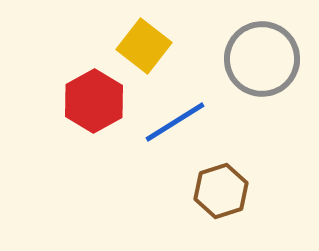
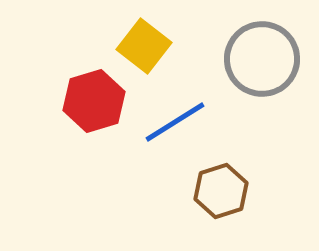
red hexagon: rotated 12 degrees clockwise
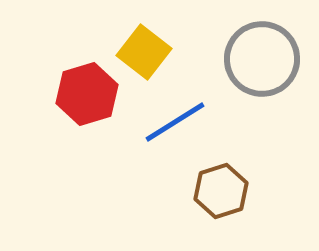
yellow square: moved 6 px down
red hexagon: moved 7 px left, 7 px up
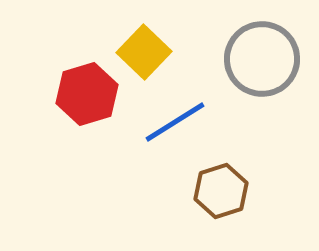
yellow square: rotated 6 degrees clockwise
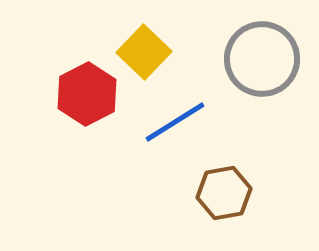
red hexagon: rotated 10 degrees counterclockwise
brown hexagon: moved 3 px right, 2 px down; rotated 8 degrees clockwise
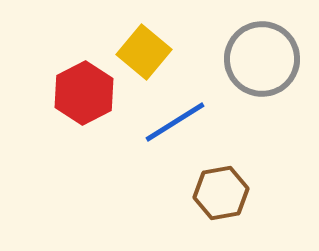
yellow square: rotated 4 degrees counterclockwise
red hexagon: moved 3 px left, 1 px up
brown hexagon: moved 3 px left
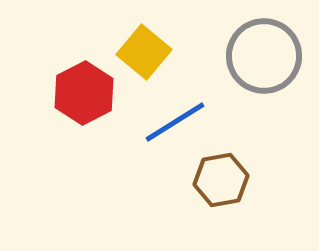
gray circle: moved 2 px right, 3 px up
brown hexagon: moved 13 px up
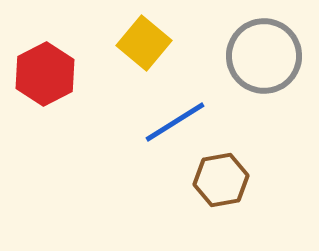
yellow square: moved 9 px up
red hexagon: moved 39 px left, 19 px up
